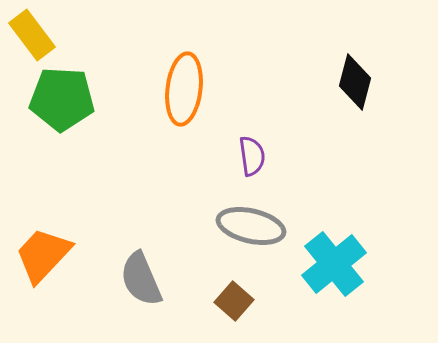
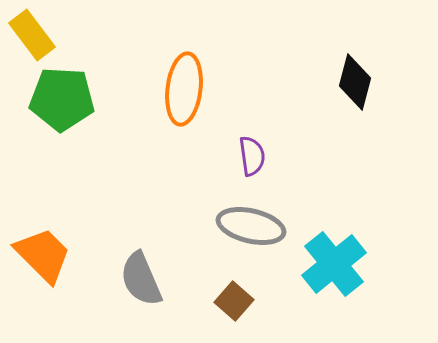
orange trapezoid: rotated 92 degrees clockwise
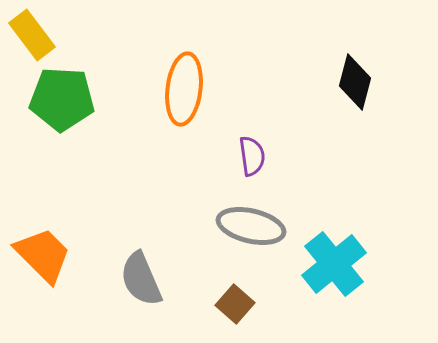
brown square: moved 1 px right, 3 px down
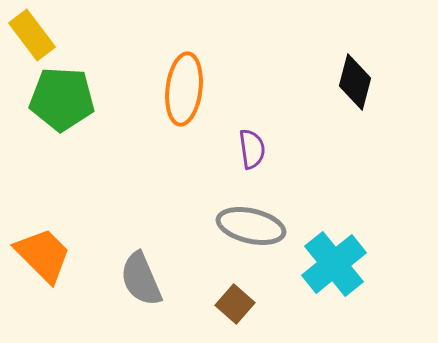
purple semicircle: moved 7 px up
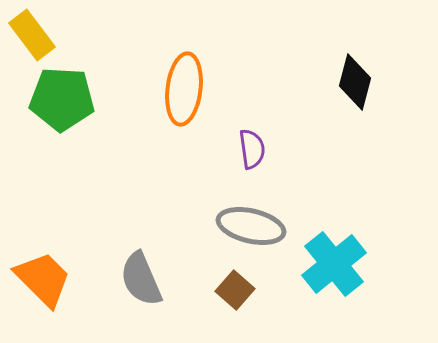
orange trapezoid: moved 24 px down
brown square: moved 14 px up
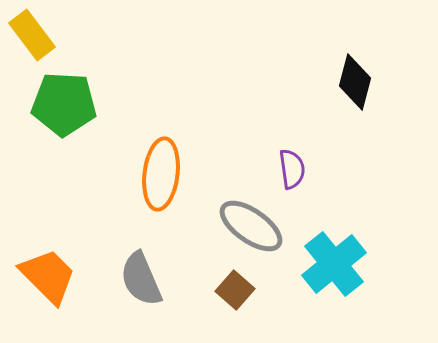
orange ellipse: moved 23 px left, 85 px down
green pentagon: moved 2 px right, 5 px down
purple semicircle: moved 40 px right, 20 px down
gray ellipse: rotated 22 degrees clockwise
orange trapezoid: moved 5 px right, 3 px up
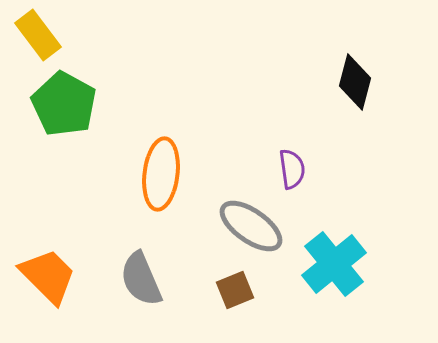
yellow rectangle: moved 6 px right
green pentagon: rotated 26 degrees clockwise
brown square: rotated 27 degrees clockwise
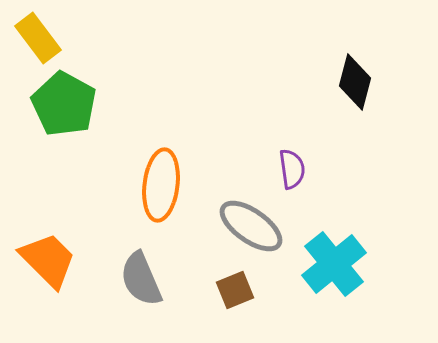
yellow rectangle: moved 3 px down
orange ellipse: moved 11 px down
orange trapezoid: moved 16 px up
